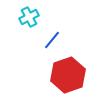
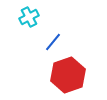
blue line: moved 1 px right, 2 px down
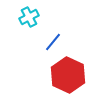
red hexagon: rotated 16 degrees counterclockwise
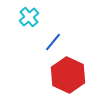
cyan cross: rotated 12 degrees counterclockwise
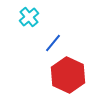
blue line: moved 1 px down
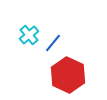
cyan cross: moved 18 px down
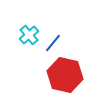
red hexagon: moved 3 px left; rotated 12 degrees counterclockwise
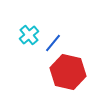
red hexagon: moved 3 px right, 3 px up
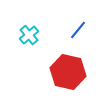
blue line: moved 25 px right, 13 px up
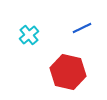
blue line: moved 4 px right, 2 px up; rotated 24 degrees clockwise
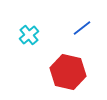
blue line: rotated 12 degrees counterclockwise
